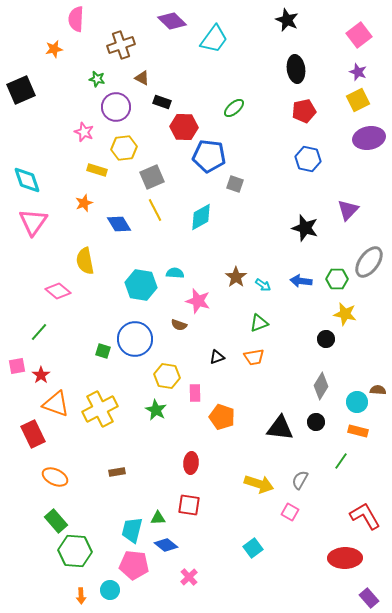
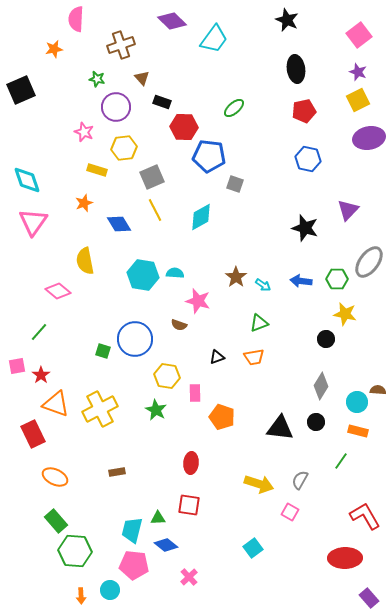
brown triangle at (142, 78): rotated 21 degrees clockwise
cyan hexagon at (141, 285): moved 2 px right, 10 px up
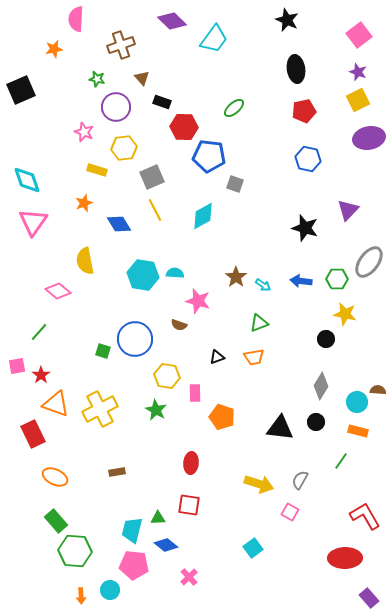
cyan diamond at (201, 217): moved 2 px right, 1 px up
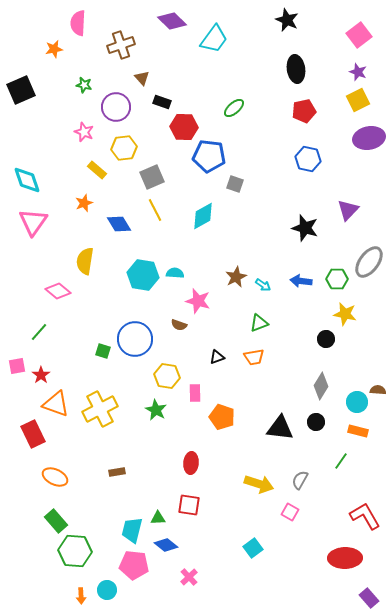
pink semicircle at (76, 19): moved 2 px right, 4 px down
green star at (97, 79): moved 13 px left, 6 px down
yellow rectangle at (97, 170): rotated 24 degrees clockwise
yellow semicircle at (85, 261): rotated 20 degrees clockwise
brown star at (236, 277): rotated 10 degrees clockwise
cyan circle at (110, 590): moved 3 px left
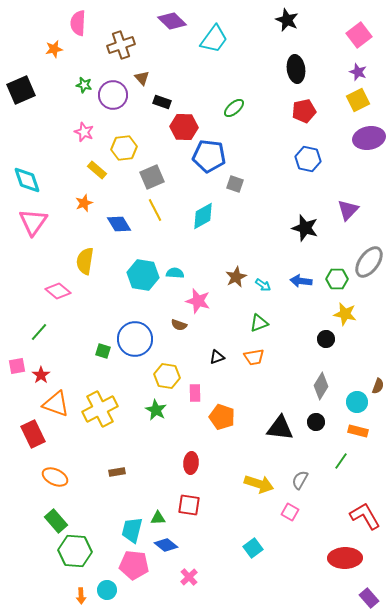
purple circle at (116, 107): moved 3 px left, 12 px up
brown semicircle at (378, 390): moved 4 px up; rotated 105 degrees clockwise
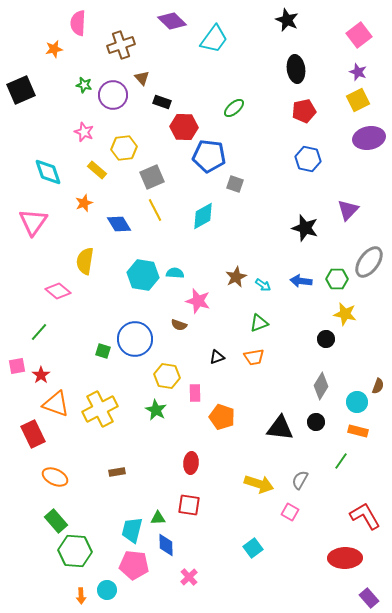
cyan diamond at (27, 180): moved 21 px right, 8 px up
blue diamond at (166, 545): rotated 50 degrees clockwise
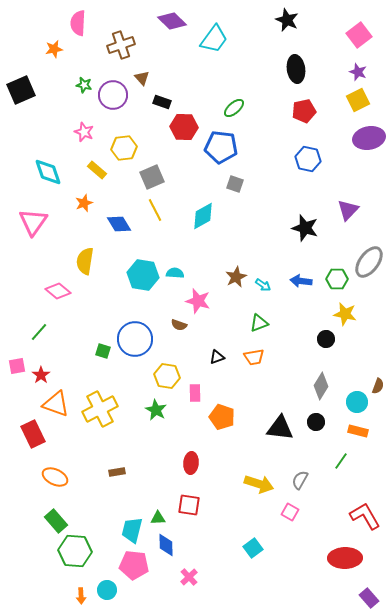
blue pentagon at (209, 156): moved 12 px right, 9 px up
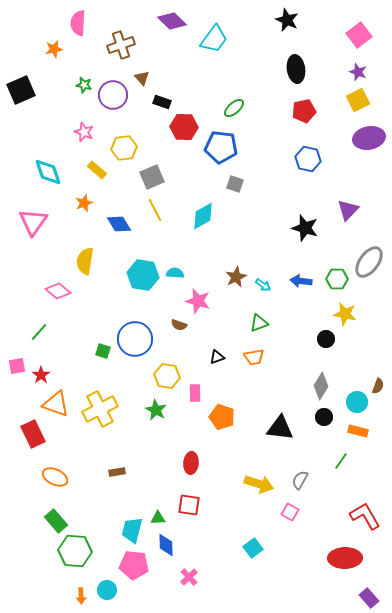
black circle at (316, 422): moved 8 px right, 5 px up
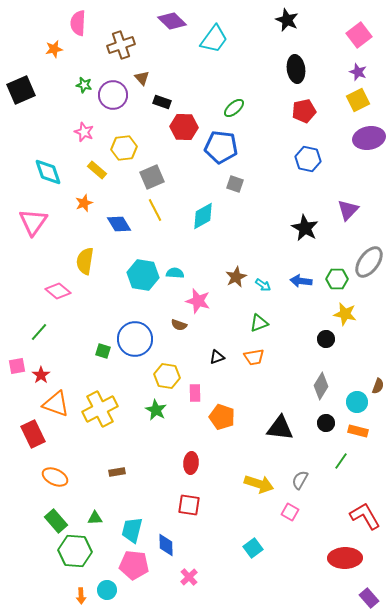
black star at (305, 228): rotated 12 degrees clockwise
black circle at (324, 417): moved 2 px right, 6 px down
green triangle at (158, 518): moved 63 px left
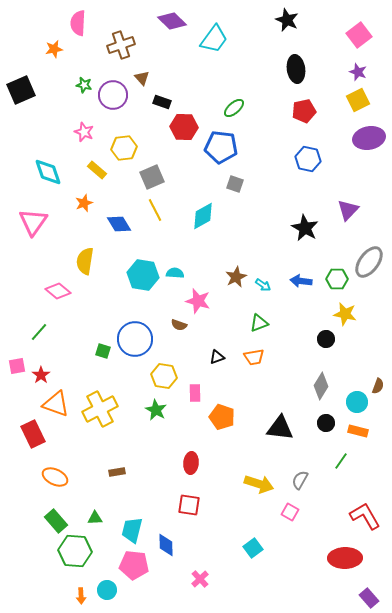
yellow hexagon at (167, 376): moved 3 px left
pink cross at (189, 577): moved 11 px right, 2 px down
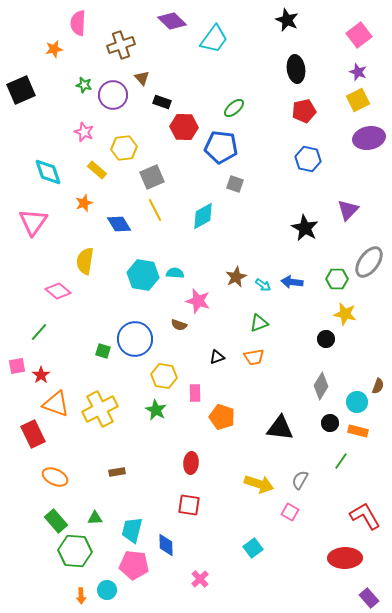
blue arrow at (301, 281): moved 9 px left, 1 px down
black circle at (326, 423): moved 4 px right
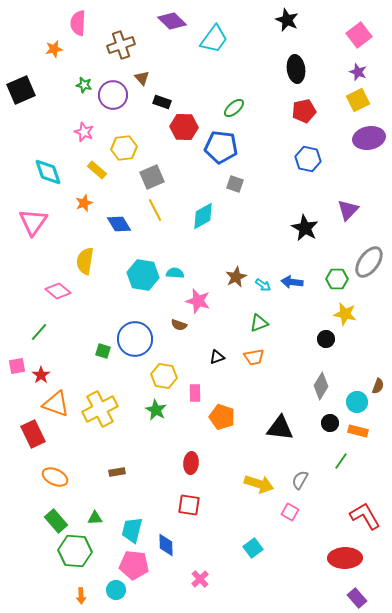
cyan circle at (107, 590): moved 9 px right
purple rectangle at (369, 598): moved 12 px left
